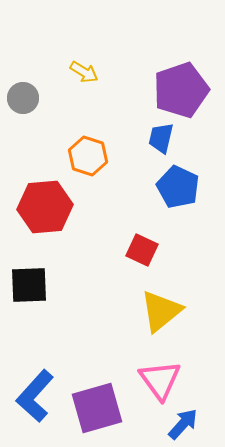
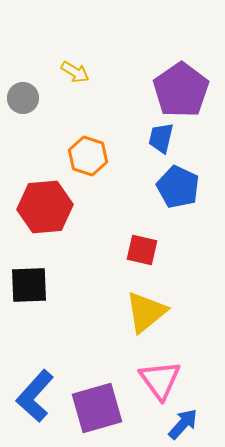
yellow arrow: moved 9 px left
purple pentagon: rotated 16 degrees counterclockwise
red square: rotated 12 degrees counterclockwise
yellow triangle: moved 15 px left, 1 px down
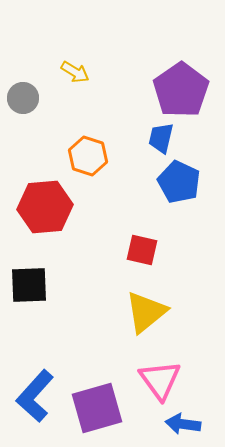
blue pentagon: moved 1 px right, 5 px up
blue arrow: rotated 124 degrees counterclockwise
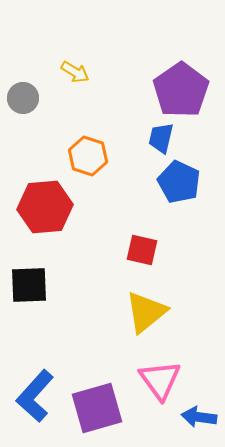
blue arrow: moved 16 px right, 7 px up
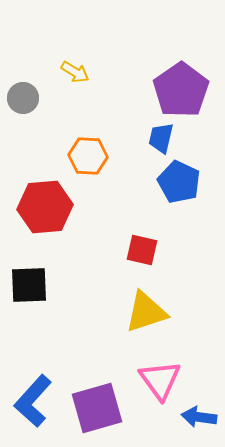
orange hexagon: rotated 15 degrees counterclockwise
yellow triangle: rotated 21 degrees clockwise
blue L-shape: moved 2 px left, 5 px down
